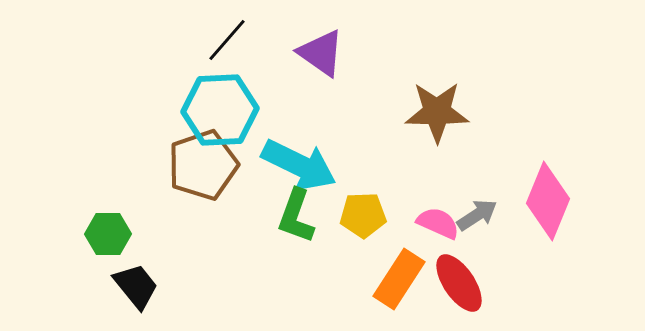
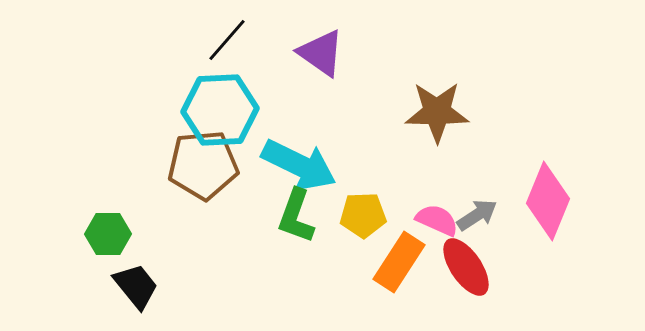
brown pentagon: rotated 14 degrees clockwise
pink semicircle: moved 1 px left, 3 px up
orange rectangle: moved 17 px up
red ellipse: moved 7 px right, 16 px up
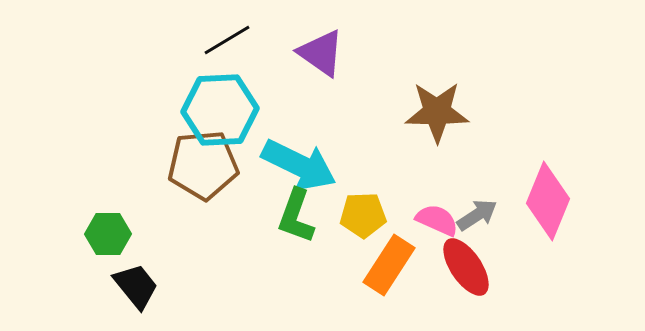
black line: rotated 18 degrees clockwise
orange rectangle: moved 10 px left, 3 px down
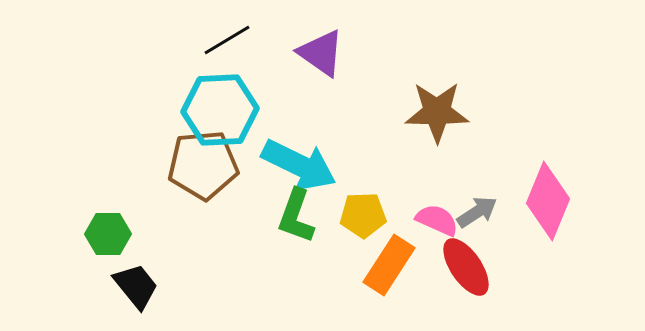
gray arrow: moved 3 px up
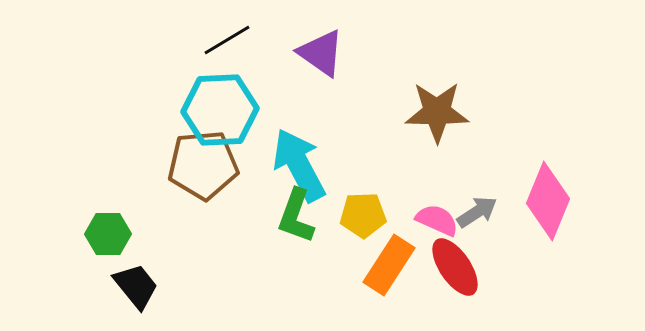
cyan arrow: rotated 144 degrees counterclockwise
red ellipse: moved 11 px left
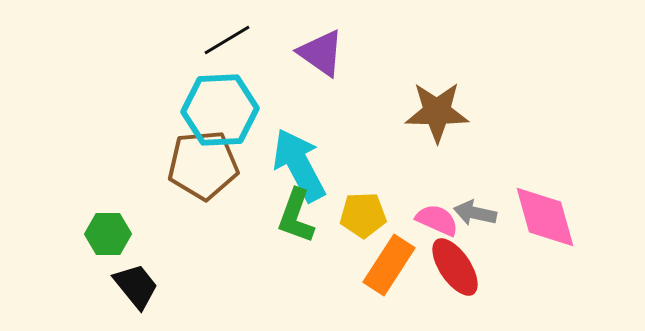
pink diamond: moved 3 px left, 16 px down; rotated 38 degrees counterclockwise
gray arrow: moved 2 px left, 1 px down; rotated 135 degrees counterclockwise
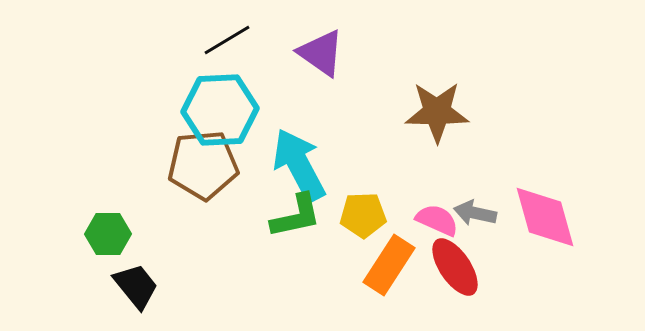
green L-shape: rotated 122 degrees counterclockwise
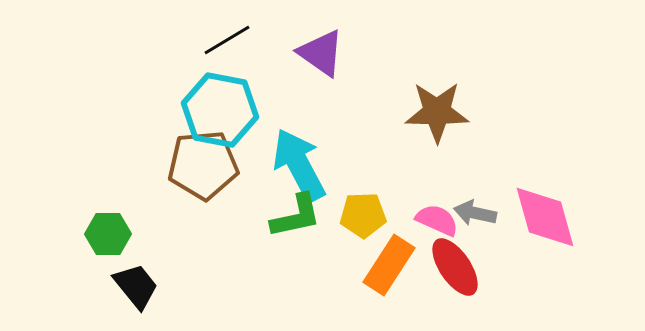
cyan hexagon: rotated 14 degrees clockwise
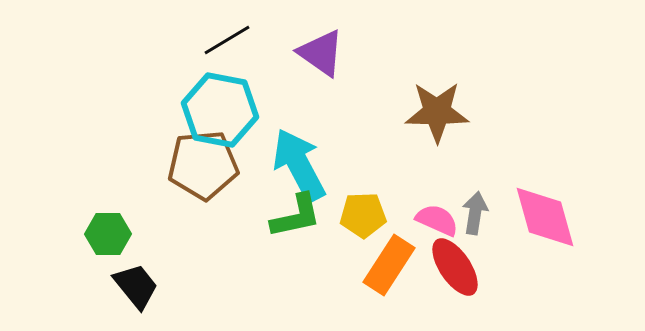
gray arrow: rotated 87 degrees clockwise
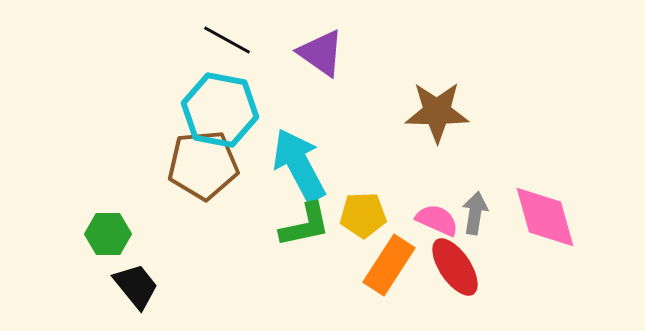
black line: rotated 60 degrees clockwise
green L-shape: moved 9 px right, 9 px down
